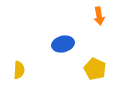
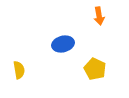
yellow semicircle: rotated 12 degrees counterclockwise
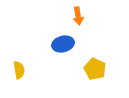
orange arrow: moved 21 px left
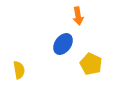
blue ellipse: rotated 40 degrees counterclockwise
yellow pentagon: moved 4 px left, 5 px up
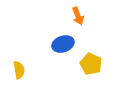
orange arrow: rotated 12 degrees counterclockwise
blue ellipse: rotated 35 degrees clockwise
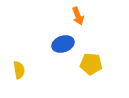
yellow pentagon: rotated 20 degrees counterclockwise
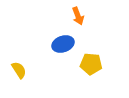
yellow semicircle: rotated 24 degrees counterclockwise
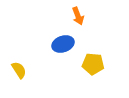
yellow pentagon: moved 2 px right
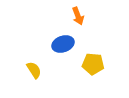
yellow semicircle: moved 15 px right
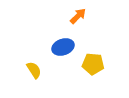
orange arrow: rotated 114 degrees counterclockwise
blue ellipse: moved 3 px down
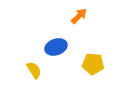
orange arrow: moved 1 px right
blue ellipse: moved 7 px left
